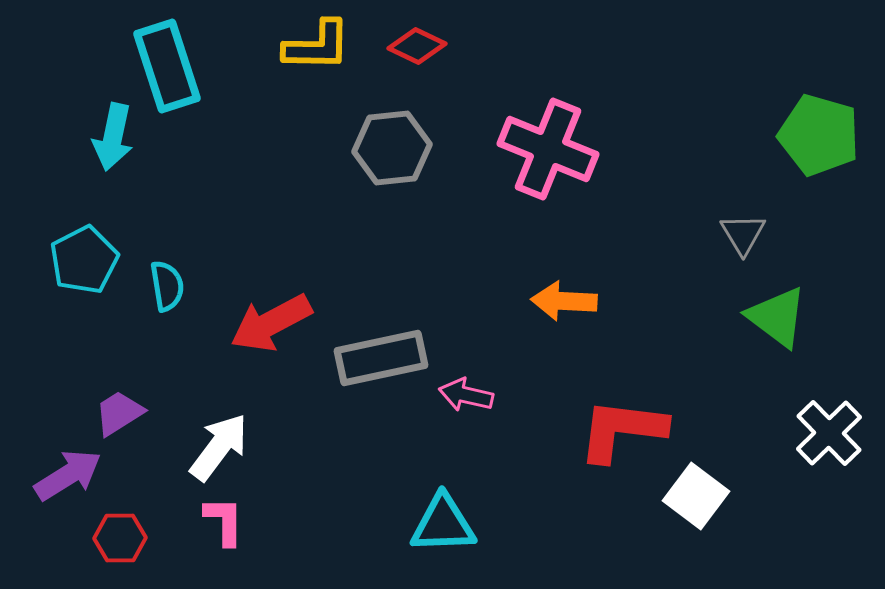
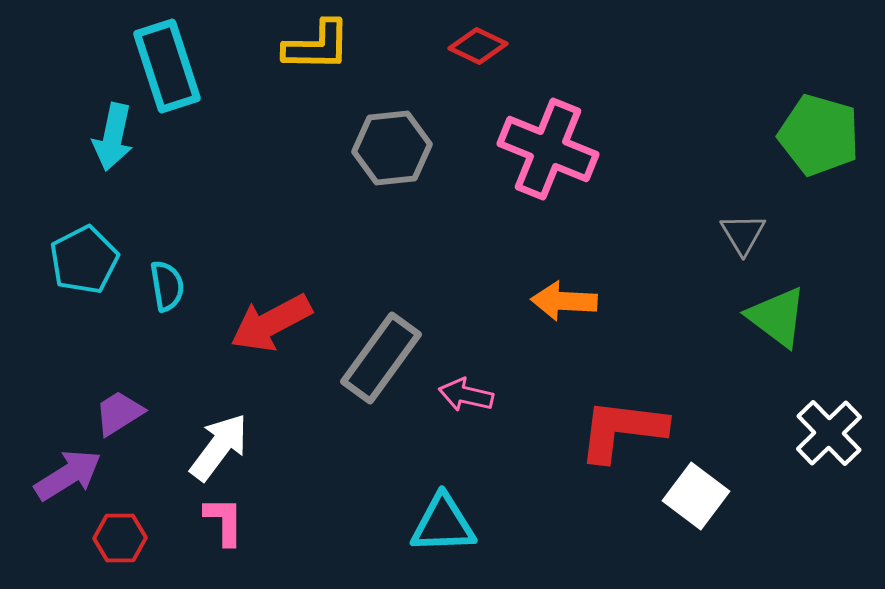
red diamond: moved 61 px right
gray rectangle: rotated 42 degrees counterclockwise
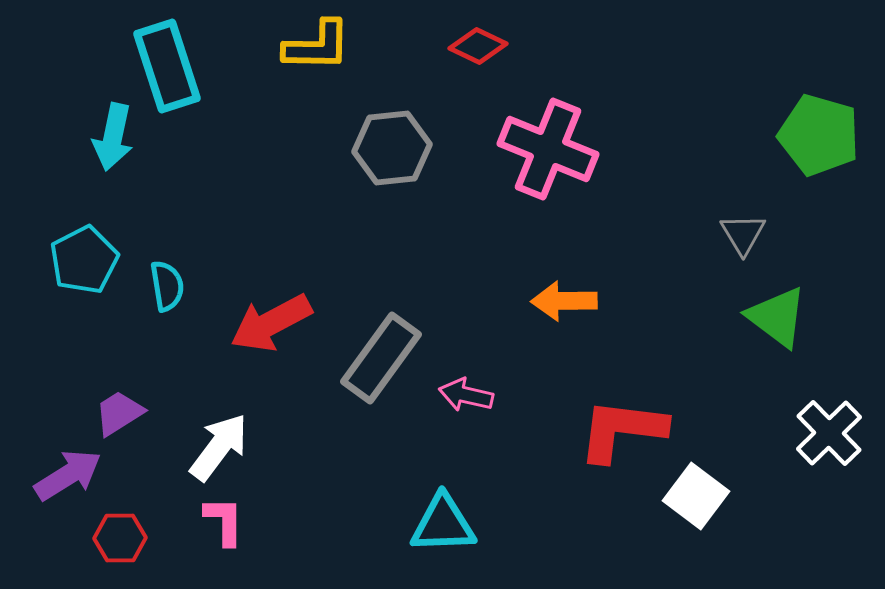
orange arrow: rotated 4 degrees counterclockwise
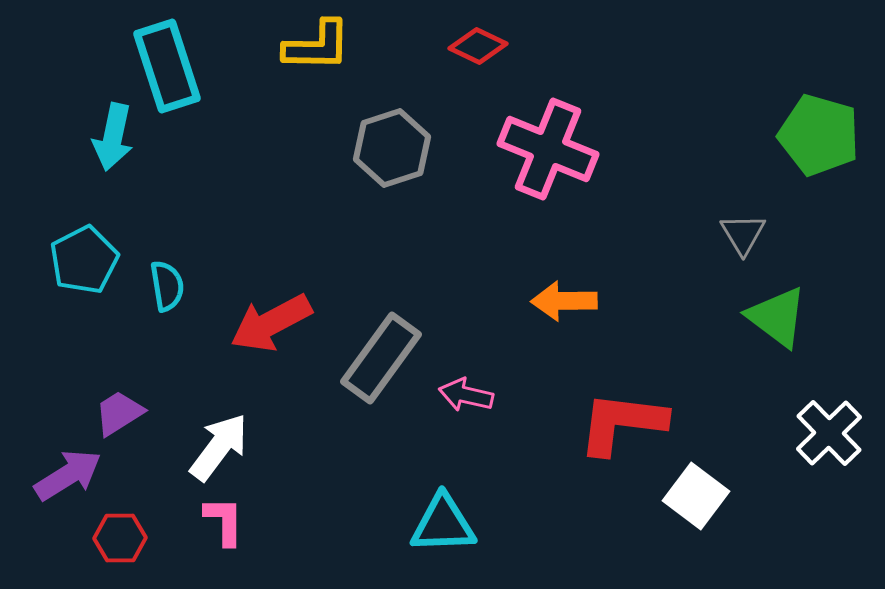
gray hexagon: rotated 12 degrees counterclockwise
red L-shape: moved 7 px up
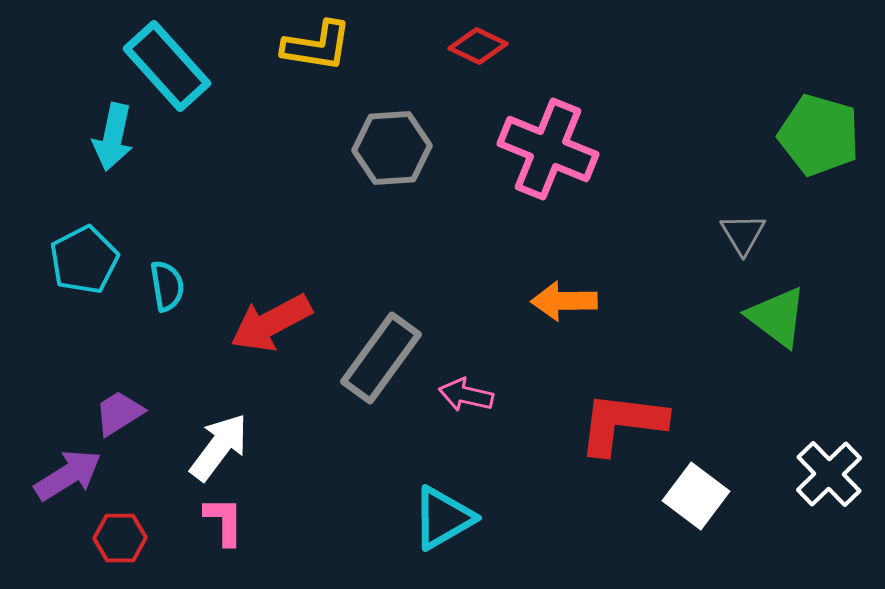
yellow L-shape: rotated 8 degrees clockwise
cyan rectangle: rotated 24 degrees counterclockwise
gray hexagon: rotated 14 degrees clockwise
white cross: moved 41 px down
cyan triangle: moved 6 px up; rotated 28 degrees counterclockwise
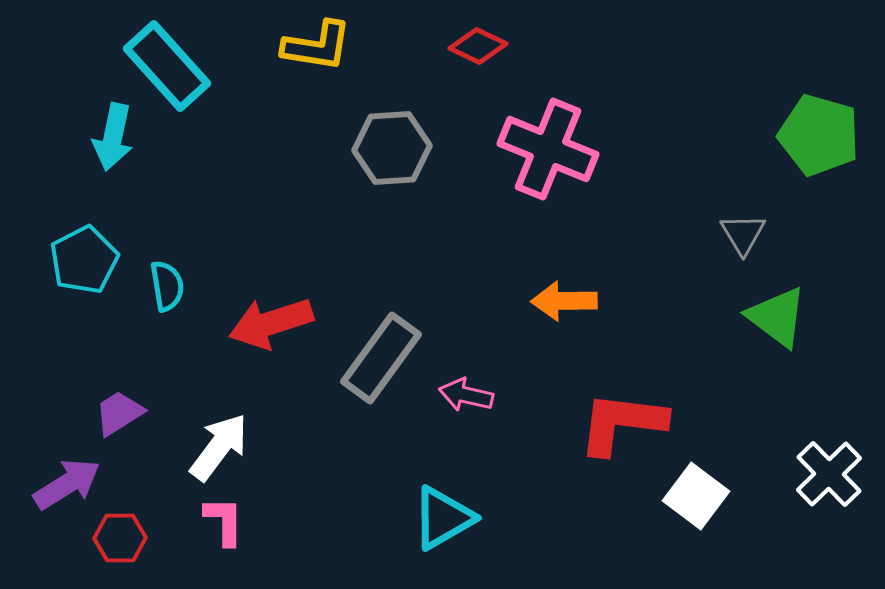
red arrow: rotated 10 degrees clockwise
purple arrow: moved 1 px left, 9 px down
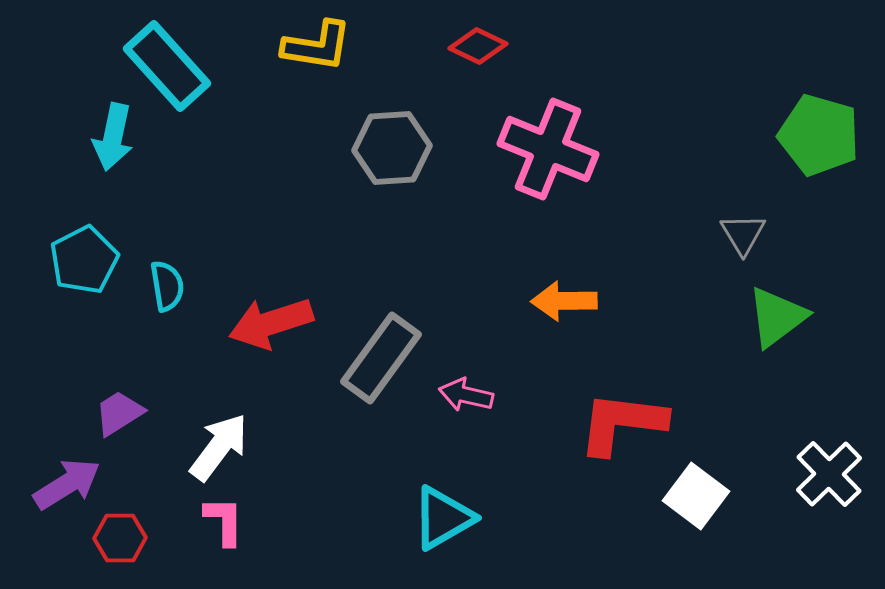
green triangle: rotated 46 degrees clockwise
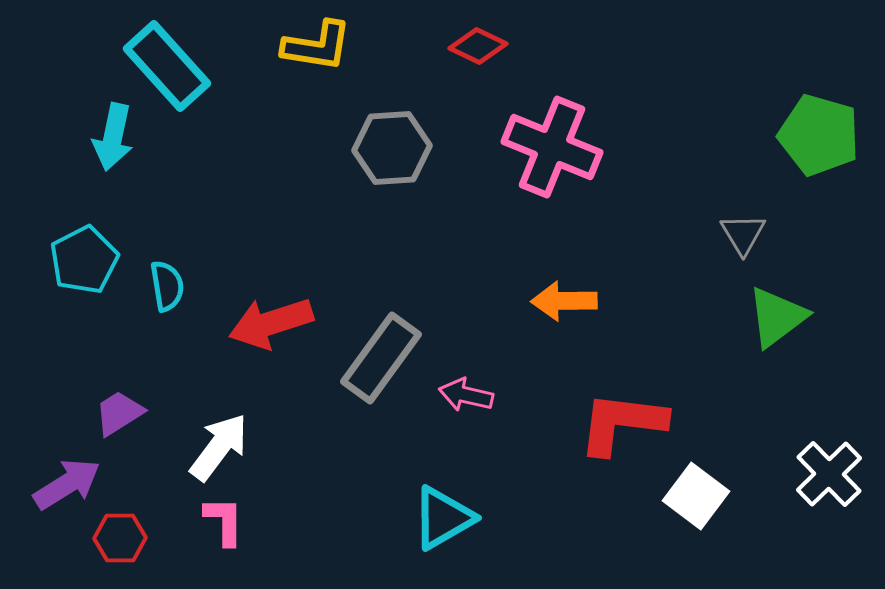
pink cross: moved 4 px right, 2 px up
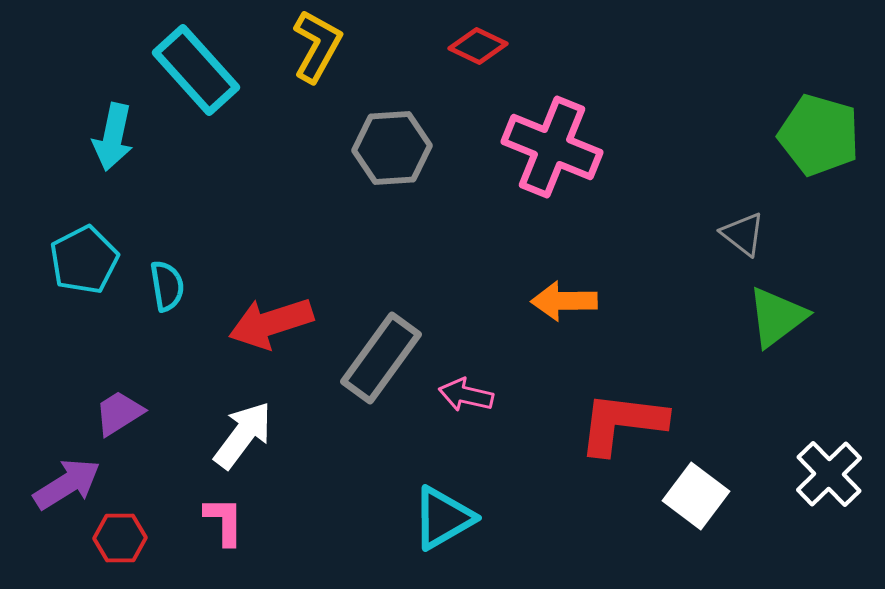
yellow L-shape: rotated 70 degrees counterclockwise
cyan rectangle: moved 29 px right, 4 px down
gray triangle: rotated 21 degrees counterclockwise
white arrow: moved 24 px right, 12 px up
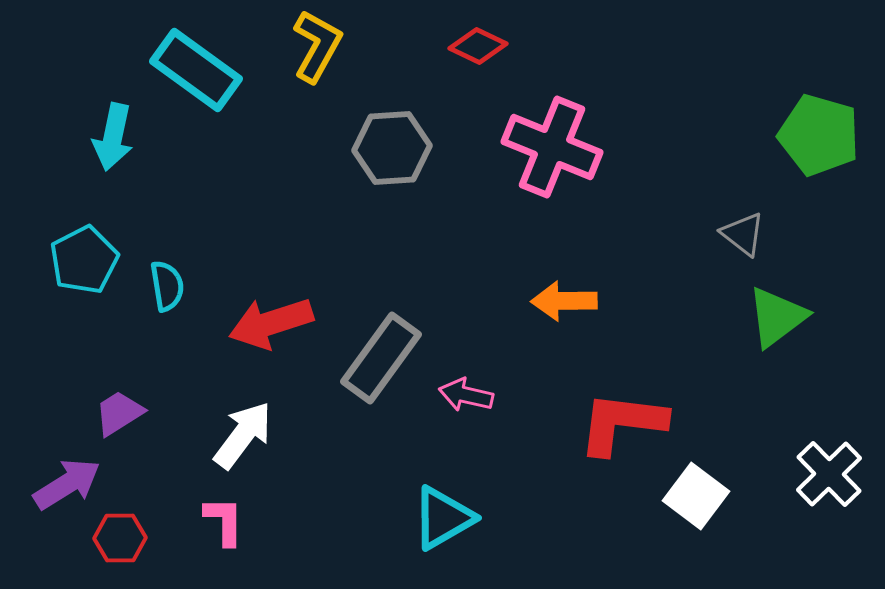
cyan rectangle: rotated 12 degrees counterclockwise
